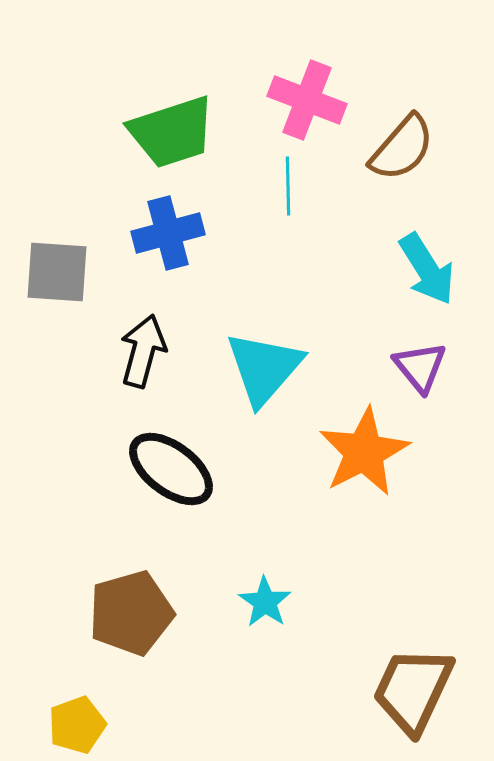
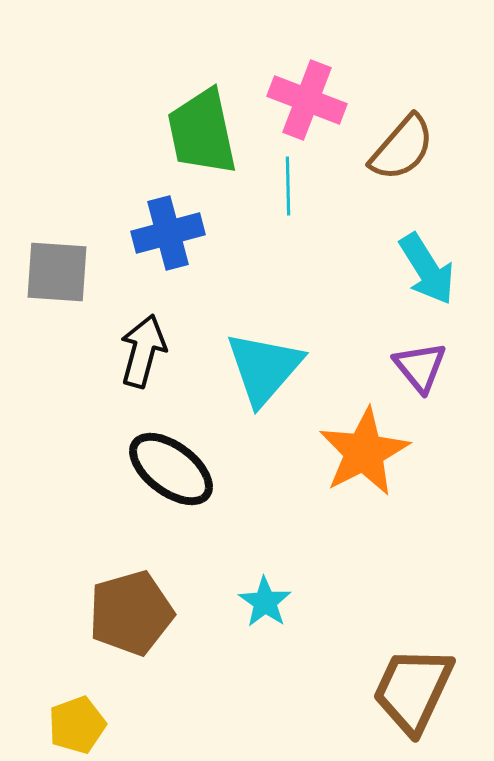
green trapezoid: moved 30 px right; rotated 96 degrees clockwise
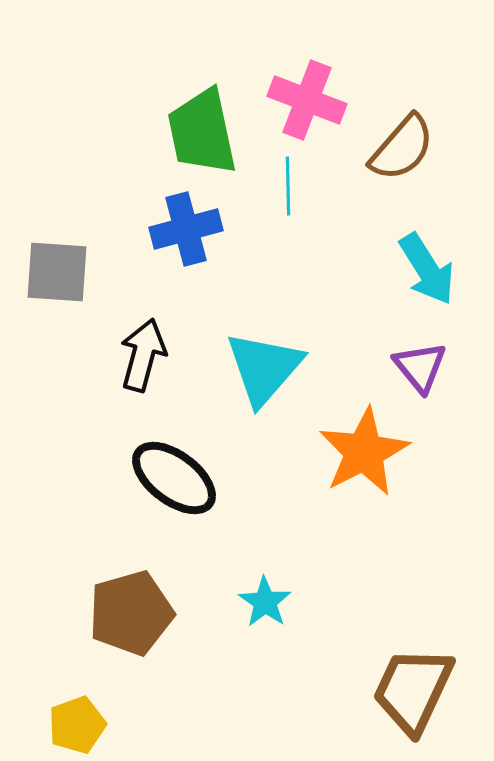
blue cross: moved 18 px right, 4 px up
black arrow: moved 4 px down
black ellipse: moved 3 px right, 9 px down
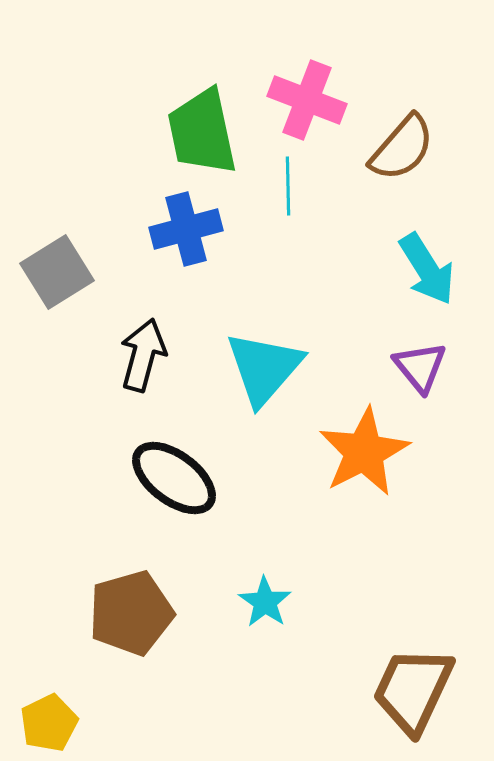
gray square: rotated 36 degrees counterclockwise
yellow pentagon: moved 28 px left, 2 px up; rotated 6 degrees counterclockwise
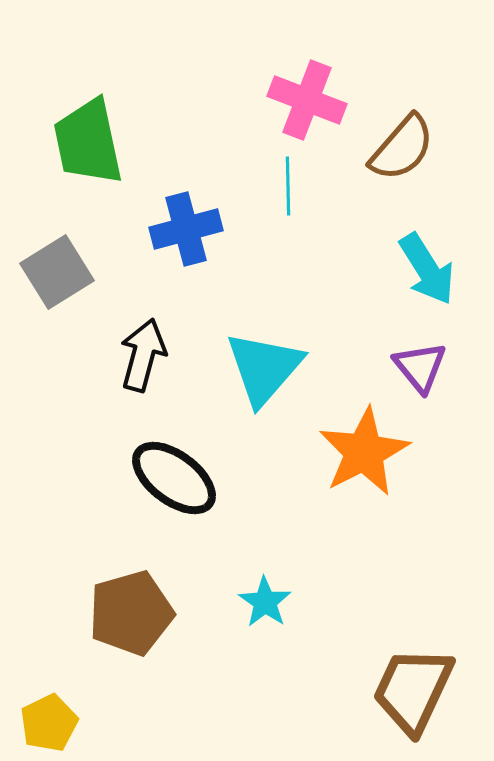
green trapezoid: moved 114 px left, 10 px down
